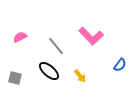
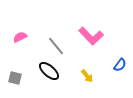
yellow arrow: moved 7 px right
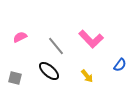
pink L-shape: moved 3 px down
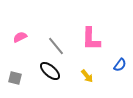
pink L-shape: rotated 45 degrees clockwise
black ellipse: moved 1 px right
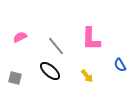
blue semicircle: rotated 112 degrees clockwise
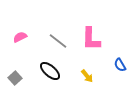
gray line: moved 2 px right, 5 px up; rotated 12 degrees counterclockwise
gray square: rotated 32 degrees clockwise
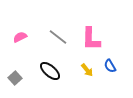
gray line: moved 4 px up
blue semicircle: moved 10 px left, 1 px down
yellow arrow: moved 6 px up
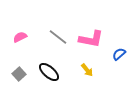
pink L-shape: rotated 80 degrees counterclockwise
blue semicircle: moved 9 px right, 12 px up; rotated 80 degrees clockwise
black ellipse: moved 1 px left, 1 px down
gray square: moved 4 px right, 4 px up
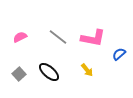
pink L-shape: moved 2 px right, 1 px up
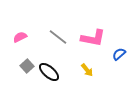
gray square: moved 8 px right, 8 px up
